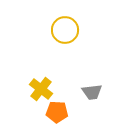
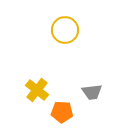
yellow cross: moved 4 px left, 1 px down
orange pentagon: moved 5 px right
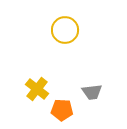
yellow cross: moved 1 px up
orange pentagon: moved 2 px up
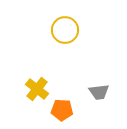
gray trapezoid: moved 7 px right
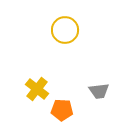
gray trapezoid: moved 1 px up
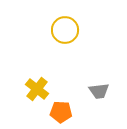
orange pentagon: moved 1 px left, 2 px down
